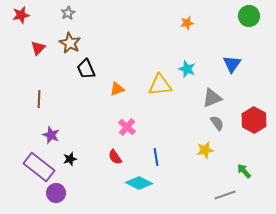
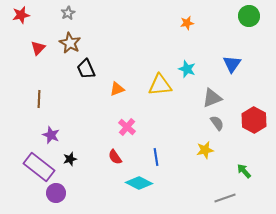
gray line: moved 3 px down
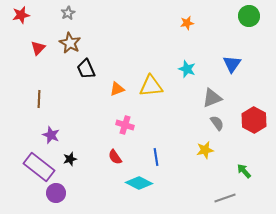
yellow triangle: moved 9 px left, 1 px down
pink cross: moved 2 px left, 2 px up; rotated 24 degrees counterclockwise
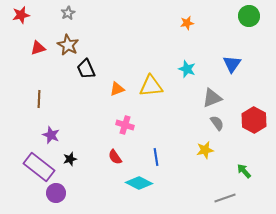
brown star: moved 2 px left, 2 px down
red triangle: rotated 28 degrees clockwise
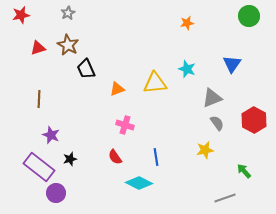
yellow triangle: moved 4 px right, 3 px up
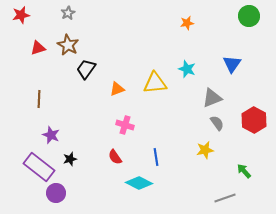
black trapezoid: rotated 60 degrees clockwise
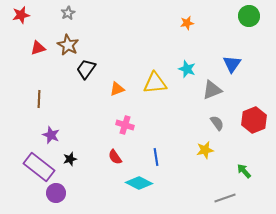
gray triangle: moved 8 px up
red hexagon: rotated 10 degrees clockwise
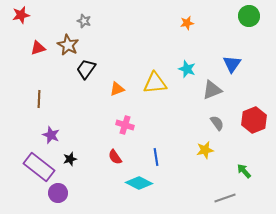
gray star: moved 16 px right, 8 px down; rotated 24 degrees counterclockwise
purple circle: moved 2 px right
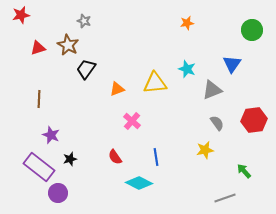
green circle: moved 3 px right, 14 px down
red hexagon: rotated 15 degrees clockwise
pink cross: moved 7 px right, 4 px up; rotated 24 degrees clockwise
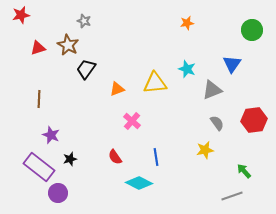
gray line: moved 7 px right, 2 px up
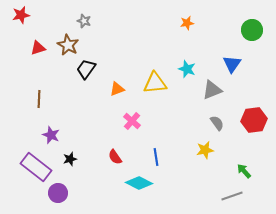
purple rectangle: moved 3 px left
